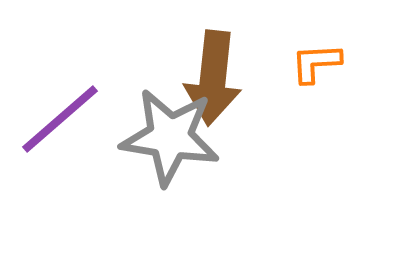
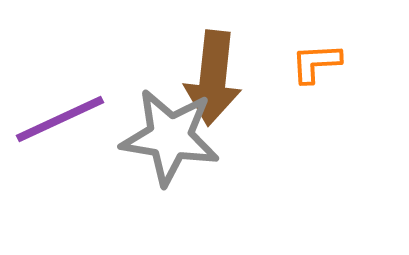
purple line: rotated 16 degrees clockwise
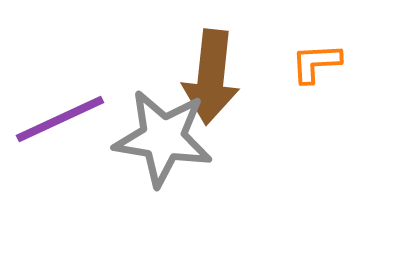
brown arrow: moved 2 px left, 1 px up
gray star: moved 7 px left, 1 px down
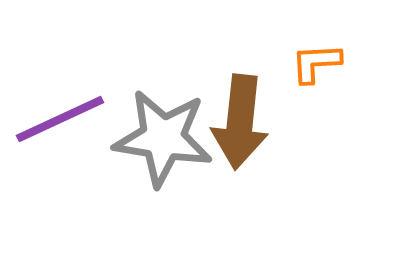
brown arrow: moved 29 px right, 45 px down
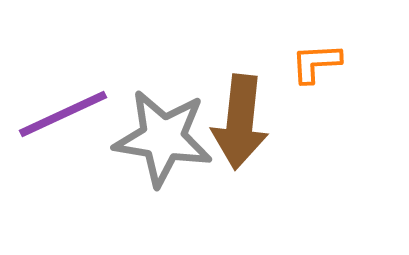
purple line: moved 3 px right, 5 px up
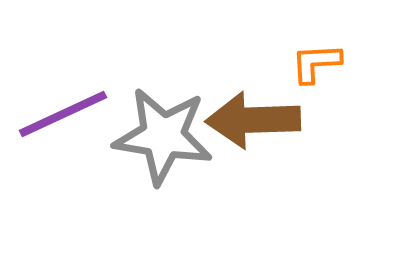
brown arrow: moved 13 px right, 2 px up; rotated 82 degrees clockwise
gray star: moved 2 px up
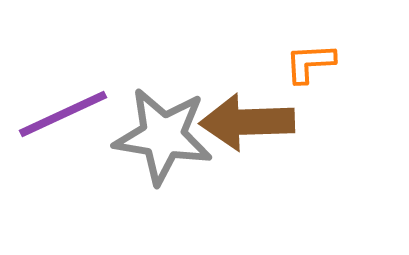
orange L-shape: moved 6 px left
brown arrow: moved 6 px left, 2 px down
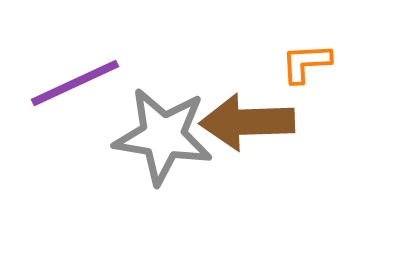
orange L-shape: moved 4 px left
purple line: moved 12 px right, 31 px up
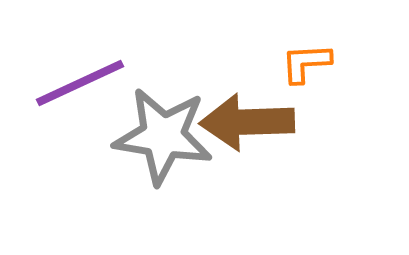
purple line: moved 5 px right
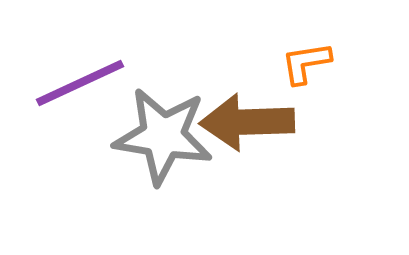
orange L-shape: rotated 6 degrees counterclockwise
